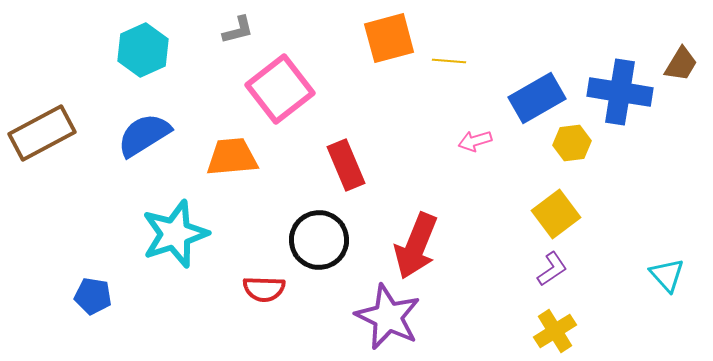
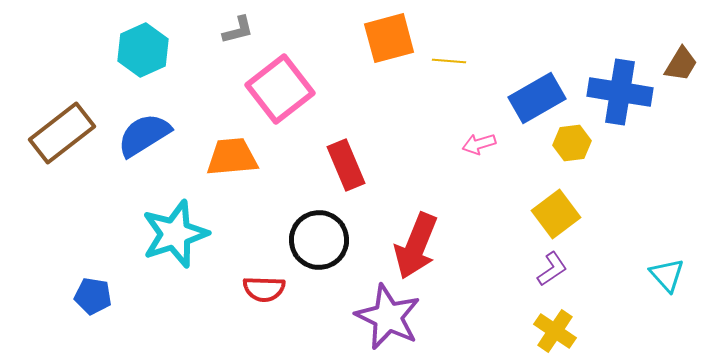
brown rectangle: moved 20 px right; rotated 10 degrees counterclockwise
pink arrow: moved 4 px right, 3 px down
yellow cross: rotated 24 degrees counterclockwise
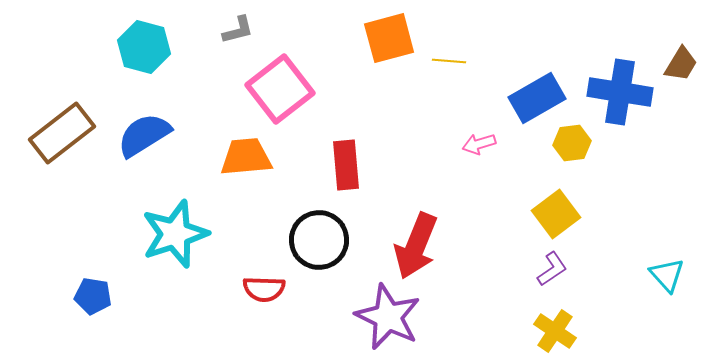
cyan hexagon: moved 1 px right, 3 px up; rotated 21 degrees counterclockwise
orange trapezoid: moved 14 px right
red rectangle: rotated 18 degrees clockwise
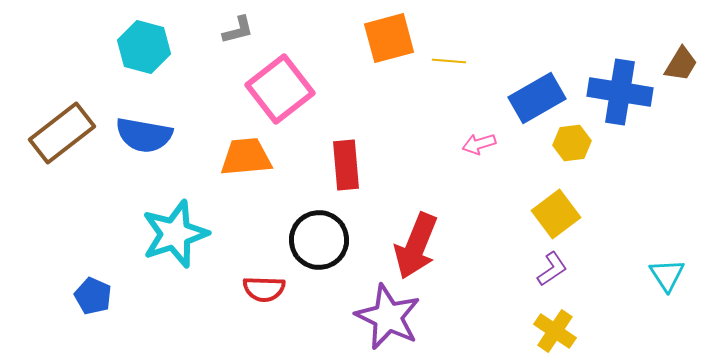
blue semicircle: rotated 138 degrees counterclockwise
cyan triangle: rotated 9 degrees clockwise
blue pentagon: rotated 15 degrees clockwise
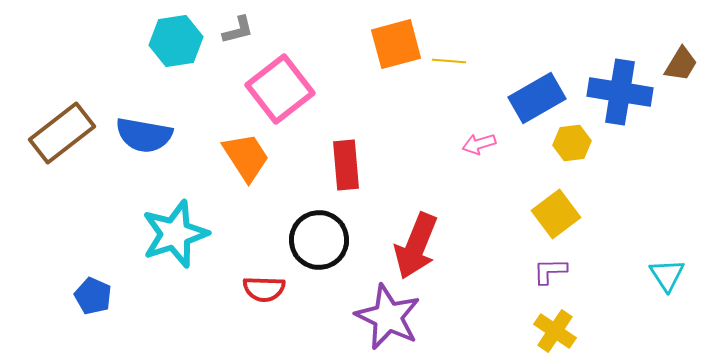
orange square: moved 7 px right, 6 px down
cyan hexagon: moved 32 px right, 6 px up; rotated 24 degrees counterclockwise
orange trapezoid: rotated 62 degrees clockwise
purple L-shape: moved 2 px left, 2 px down; rotated 147 degrees counterclockwise
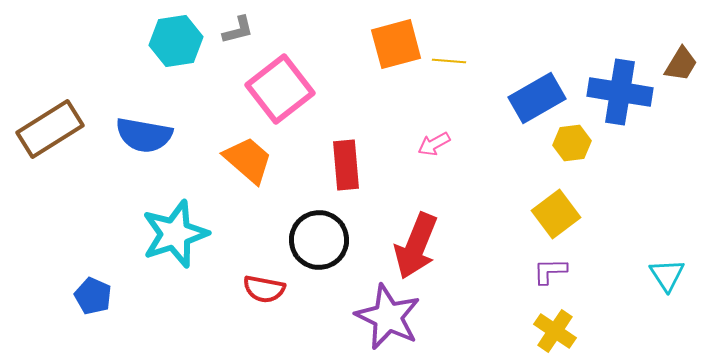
brown rectangle: moved 12 px left, 4 px up; rotated 6 degrees clockwise
pink arrow: moved 45 px left; rotated 12 degrees counterclockwise
orange trapezoid: moved 2 px right, 3 px down; rotated 16 degrees counterclockwise
red semicircle: rotated 9 degrees clockwise
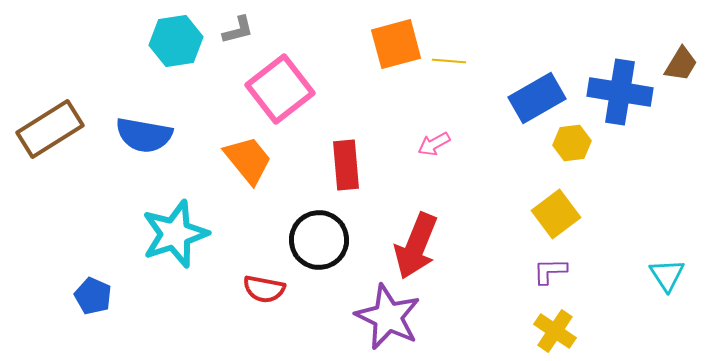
orange trapezoid: rotated 10 degrees clockwise
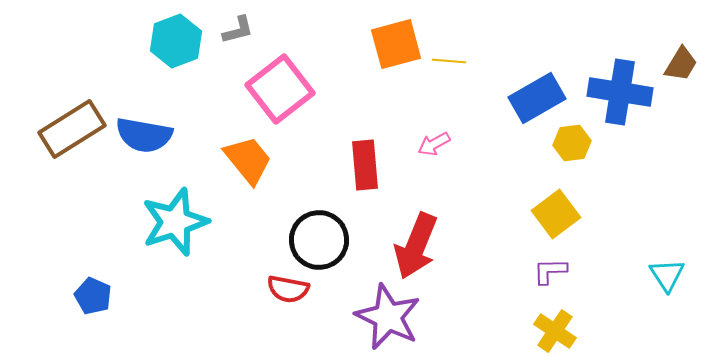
cyan hexagon: rotated 12 degrees counterclockwise
brown rectangle: moved 22 px right
red rectangle: moved 19 px right
cyan star: moved 12 px up
red semicircle: moved 24 px right
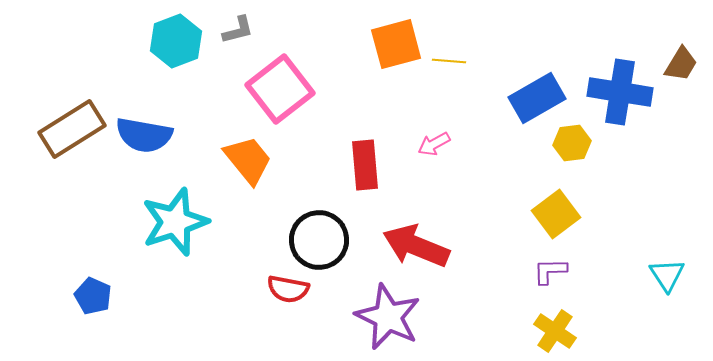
red arrow: rotated 90 degrees clockwise
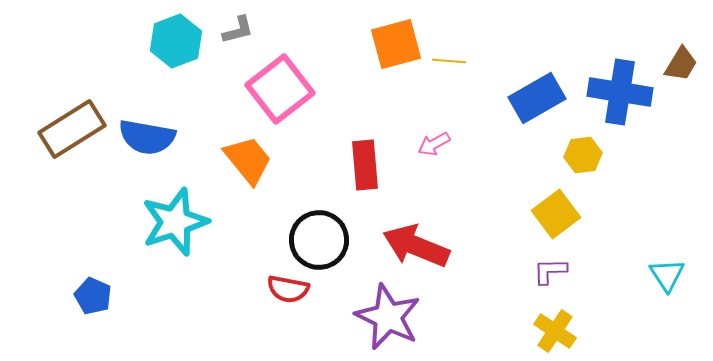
blue semicircle: moved 3 px right, 2 px down
yellow hexagon: moved 11 px right, 12 px down
